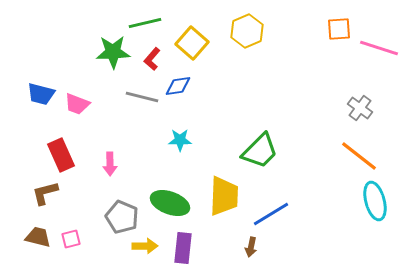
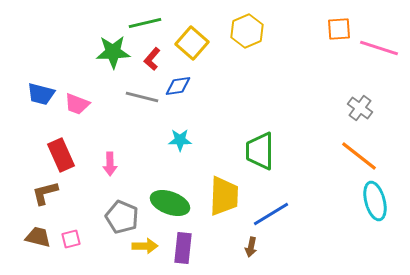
green trapezoid: rotated 135 degrees clockwise
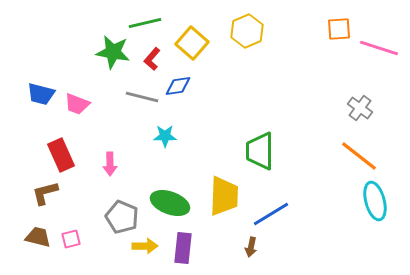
green star: rotated 12 degrees clockwise
cyan star: moved 15 px left, 4 px up
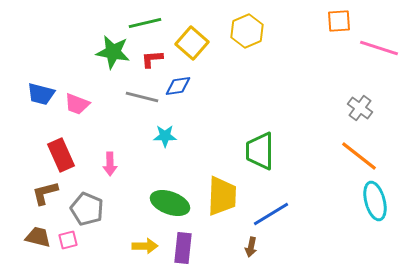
orange square: moved 8 px up
red L-shape: rotated 45 degrees clockwise
yellow trapezoid: moved 2 px left
gray pentagon: moved 35 px left, 8 px up
pink square: moved 3 px left, 1 px down
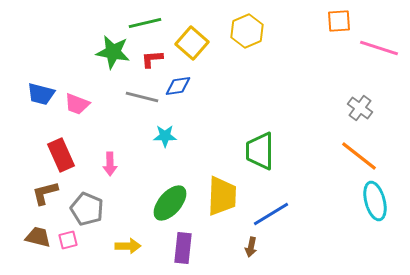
green ellipse: rotated 69 degrees counterclockwise
yellow arrow: moved 17 px left
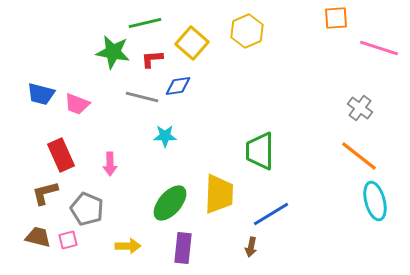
orange square: moved 3 px left, 3 px up
yellow trapezoid: moved 3 px left, 2 px up
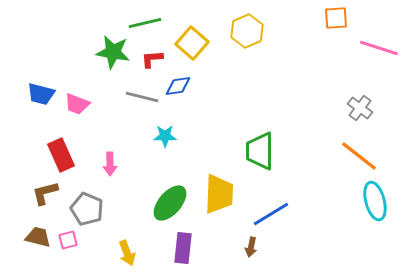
yellow arrow: moved 1 px left, 7 px down; rotated 70 degrees clockwise
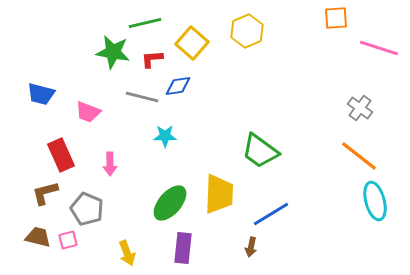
pink trapezoid: moved 11 px right, 8 px down
green trapezoid: rotated 54 degrees counterclockwise
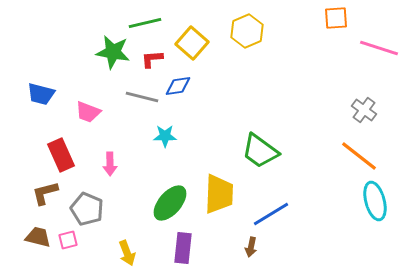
gray cross: moved 4 px right, 2 px down
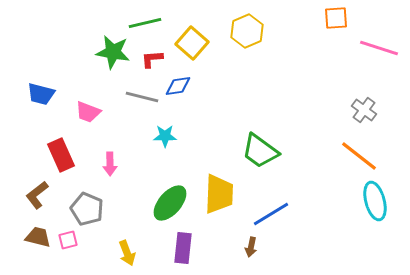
brown L-shape: moved 8 px left, 2 px down; rotated 24 degrees counterclockwise
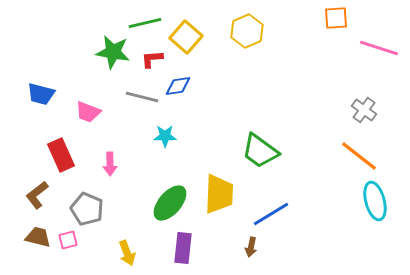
yellow square: moved 6 px left, 6 px up
